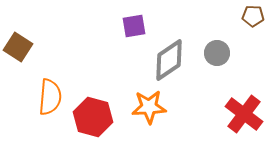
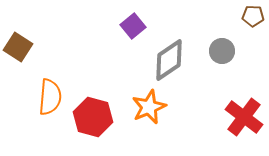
purple square: moved 1 px left; rotated 30 degrees counterclockwise
gray circle: moved 5 px right, 2 px up
orange star: rotated 20 degrees counterclockwise
red cross: moved 3 px down
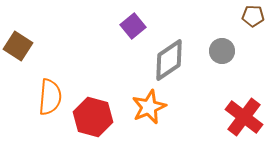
brown square: moved 1 px up
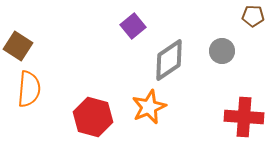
orange semicircle: moved 21 px left, 8 px up
red cross: rotated 33 degrees counterclockwise
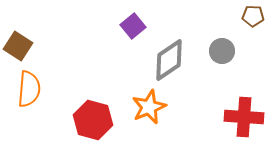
red hexagon: moved 3 px down
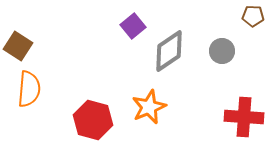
gray diamond: moved 9 px up
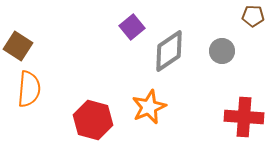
purple square: moved 1 px left, 1 px down
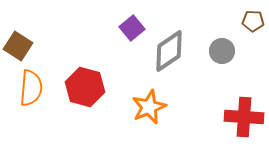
brown pentagon: moved 5 px down
purple square: moved 1 px down
orange semicircle: moved 2 px right, 1 px up
red hexagon: moved 8 px left, 33 px up
